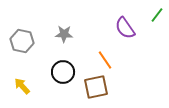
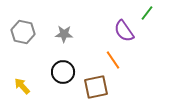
green line: moved 10 px left, 2 px up
purple semicircle: moved 1 px left, 3 px down
gray hexagon: moved 1 px right, 9 px up
orange line: moved 8 px right
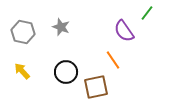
gray star: moved 3 px left, 7 px up; rotated 18 degrees clockwise
black circle: moved 3 px right
yellow arrow: moved 15 px up
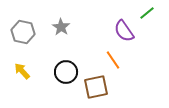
green line: rotated 14 degrees clockwise
gray star: rotated 12 degrees clockwise
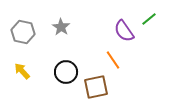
green line: moved 2 px right, 6 px down
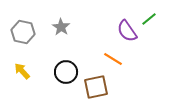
purple semicircle: moved 3 px right
orange line: moved 1 px up; rotated 24 degrees counterclockwise
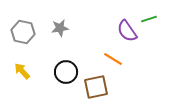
green line: rotated 21 degrees clockwise
gray star: moved 1 px left, 1 px down; rotated 30 degrees clockwise
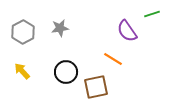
green line: moved 3 px right, 5 px up
gray hexagon: rotated 20 degrees clockwise
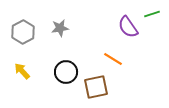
purple semicircle: moved 1 px right, 4 px up
